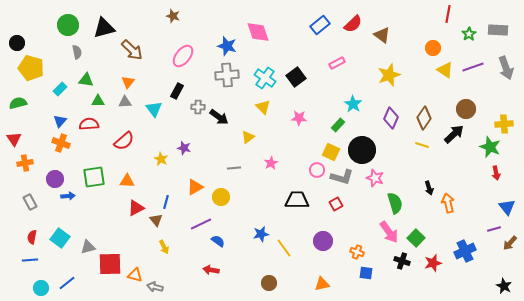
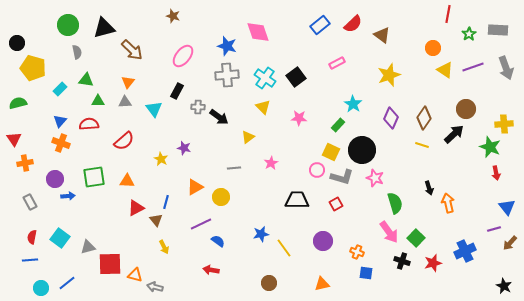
yellow pentagon at (31, 68): moved 2 px right
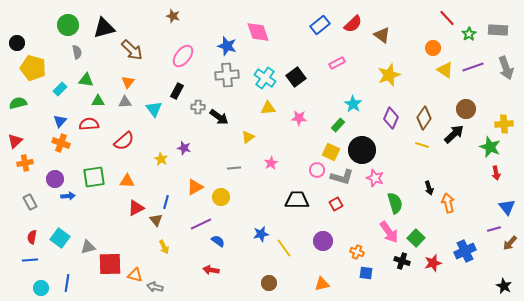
red line at (448, 14): moved 1 px left, 4 px down; rotated 54 degrees counterclockwise
yellow triangle at (263, 107): moved 5 px right, 1 px down; rotated 49 degrees counterclockwise
red triangle at (14, 139): moved 1 px right, 2 px down; rotated 21 degrees clockwise
blue line at (67, 283): rotated 42 degrees counterclockwise
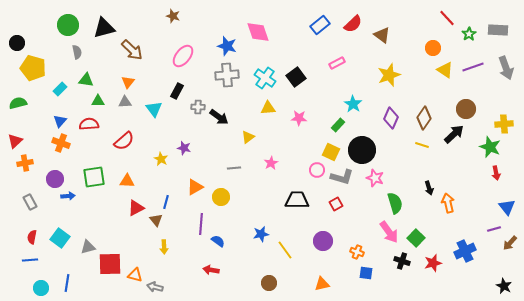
purple line at (201, 224): rotated 60 degrees counterclockwise
yellow arrow at (164, 247): rotated 24 degrees clockwise
yellow line at (284, 248): moved 1 px right, 2 px down
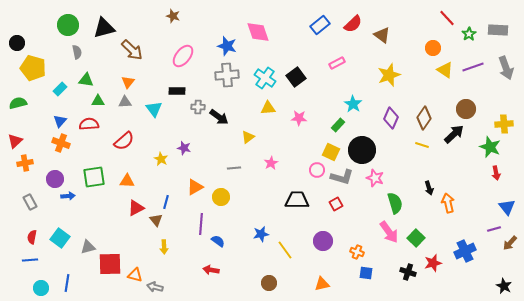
black rectangle at (177, 91): rotated 63 degrees clockwise
black cross at (402, 261): moved 6 px right, 11 px down
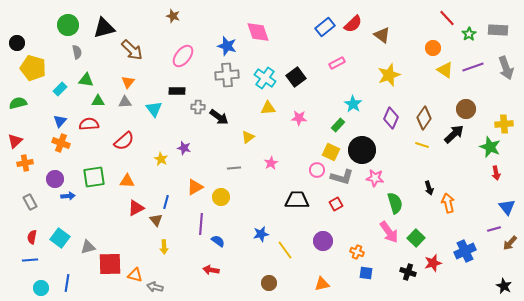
blue rectangle at (320, 25): moved 5 px right, 2 px down
pink star at (375, 178): rotated 12 degrees counterclockwise
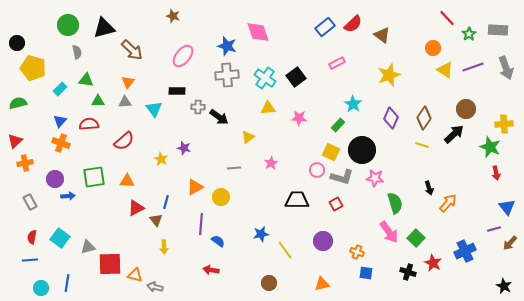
orange arrow at (448, 203): rotated 54 degrees clockwise
red star at (433, 263): rotated 30 degrees counterclockwise
